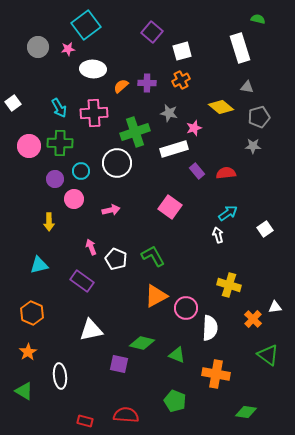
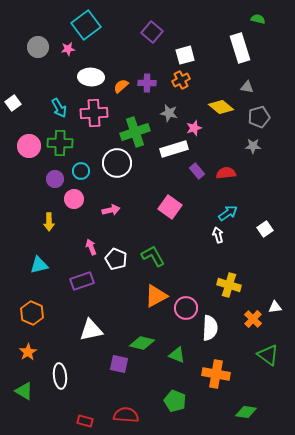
white square at (182, 51): moved 3 px right, 4 px down
white ellipse at (93, 69): moved 2 px left, 8 px down
purple rectangle at (82, 281): rotated 55 degrees counterclockwise
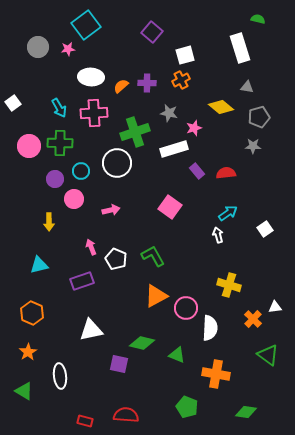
green pentagon at (175, 401): moved 12 px right, 6 px down
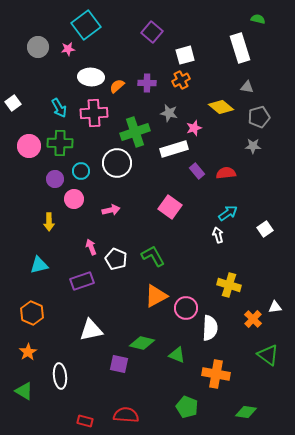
orange semicircle at (121, 86): moved 4 px left
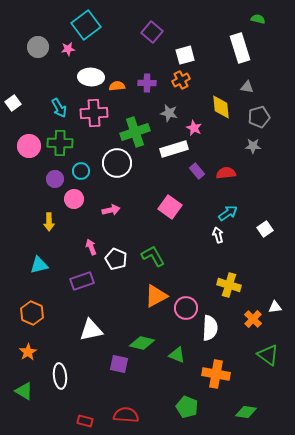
orange semicircle at (117, 86): rotated 35 degrees clockwise
yellow diamond at (221, 107): rotated 45 degrees clockwise
pink star at (194, 128): rotated 28 degrees counterclockwise
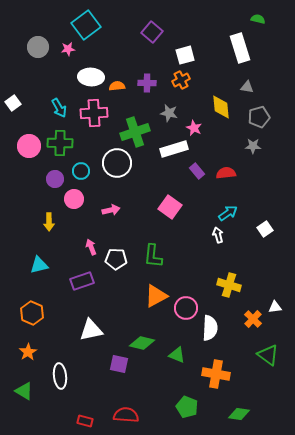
green L-shape at (153, 256): rotated 145 degrees counterclockwise
white pentagon at (116, 259): rotated 20 degrees counterclockwise
green diamond at (246, 412): moved 7 px left, 2 px down
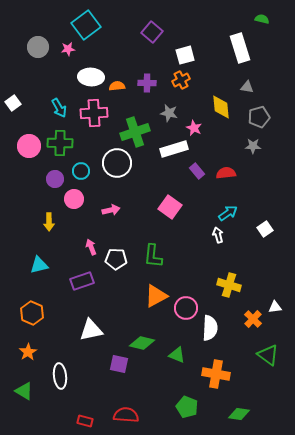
green semicircle at (258, 19): moved 4 px right
